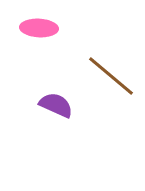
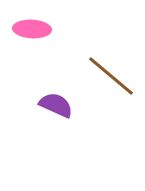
pink ellipse: moved 7 px left, 1 px down
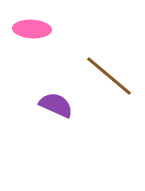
brown line: moved 2 px left
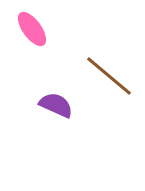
pink ellipse: rotated 51 degrees clockwise
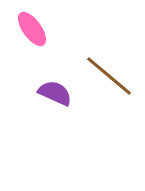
purple semicircle: moved 1 px left, 12 px up
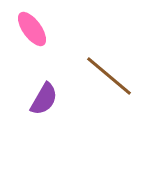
purple semicircle: moved 11 px left, 6 px down; rotated 96 degrees clockwise
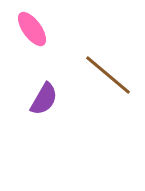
brown line: moved 1 px left, 1 px up
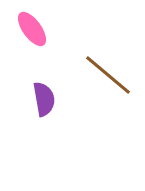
purple semicircle: rotated 40 degrees counterclockwise
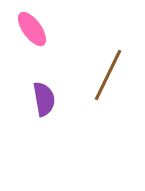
brown line: rotated 76 degrees clockwise
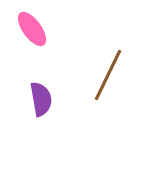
purple semicircle: moved 3 px left
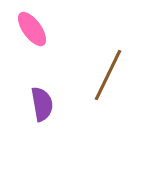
purple semicircle: moved 1 px right, 5 px down
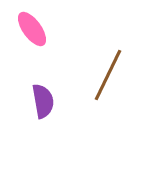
purple semicircle: moved 1 px right, 3 px up
